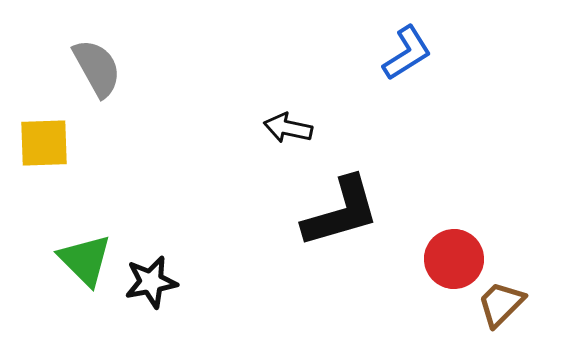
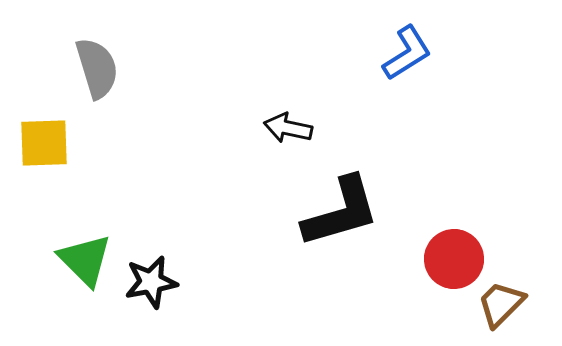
gray semicircle: rotated 12 degrees clockwise
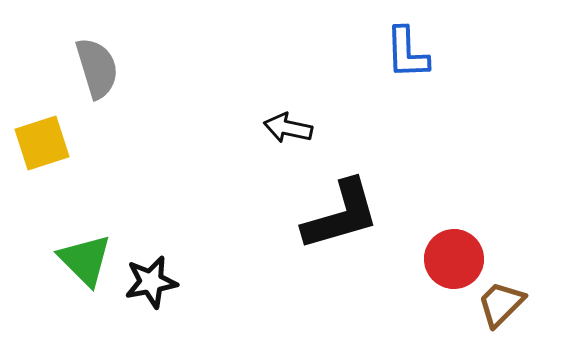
blue L-shape: rotated 120 degrees clockwise
yellow square: moved 2 px left; rotated 16 degrees counterclockwise
black L-shape: moved 3 px down
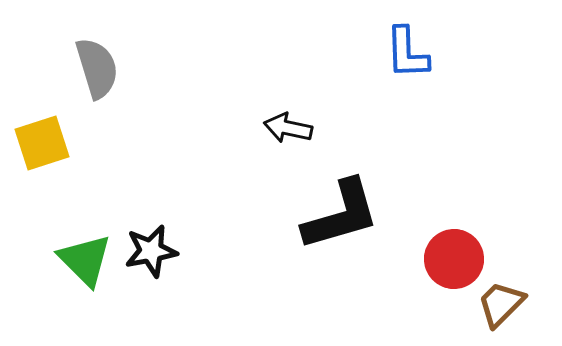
black star: moved 31 px up
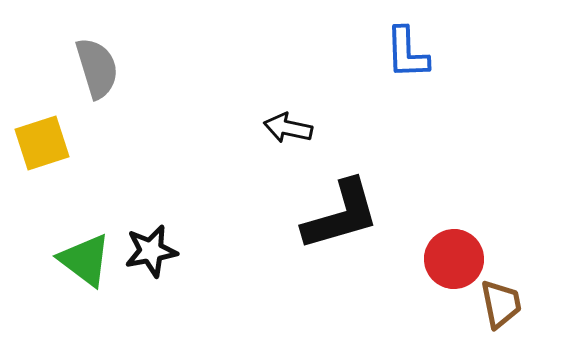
green triangle: rotated 8 degrees counterclockwise
brown trapezoid: rotated 124 degrees clockwise
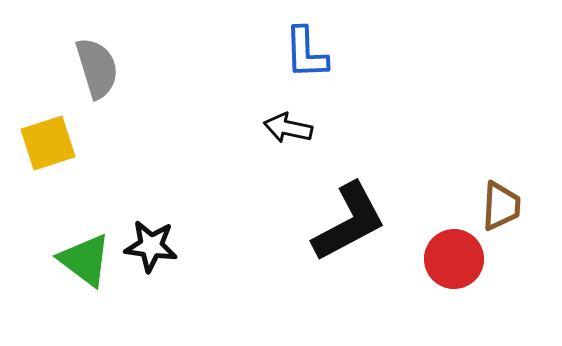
blue L-shape: moved 101 px left
yellow square: moved 6 px right
black L-shape: moved 8 px right, 7 px down; rotated 12 degrees counterclockwise
black star: moved 5 px up; rotated 18 degrees clockwise
brown trapezoid: moved 98 px up; rotated 14 degrees clockwise
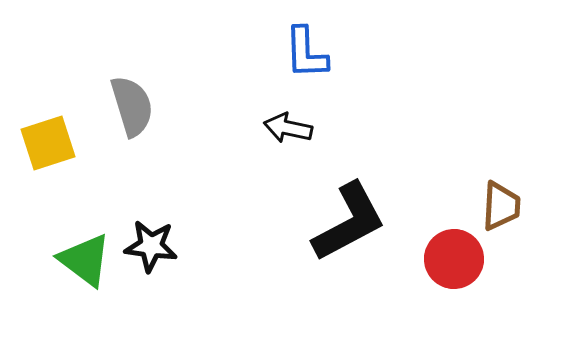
gray semicircle: moved 35 px right, 38 px down
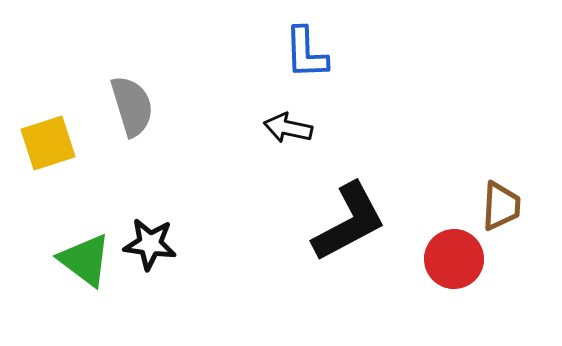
black star: moved 1 px left, 2 px up
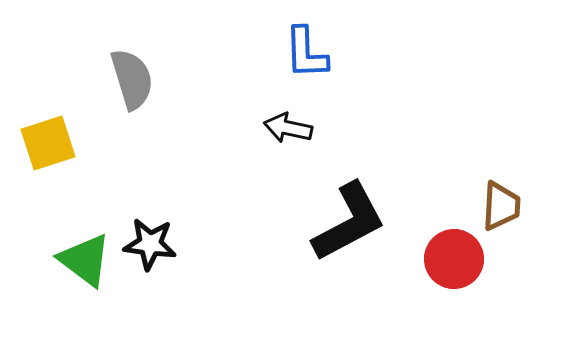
gray semicircle: moved 27 px up
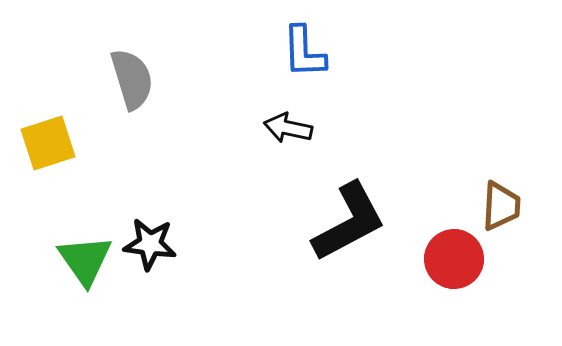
blue L-shape: moved 2 px left, 1 px up
green triangle: rotated 18 degrees clockwise
